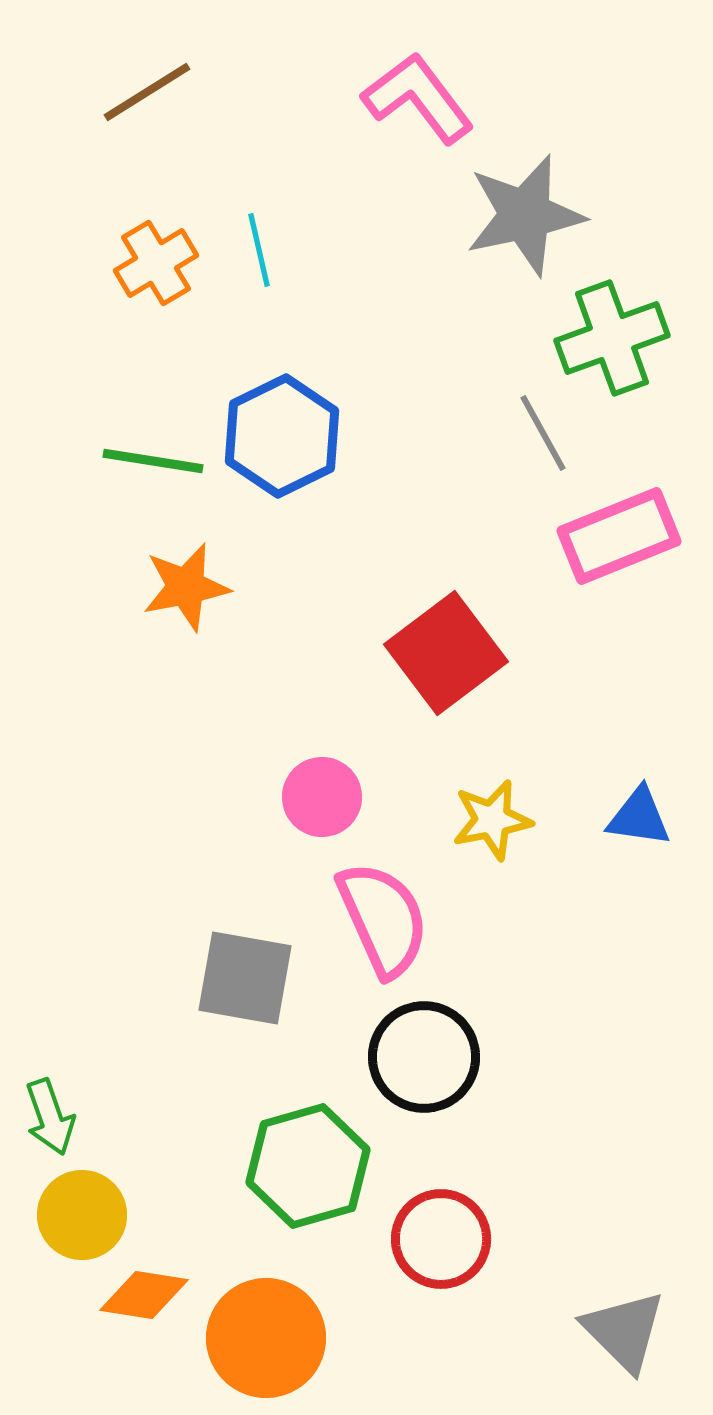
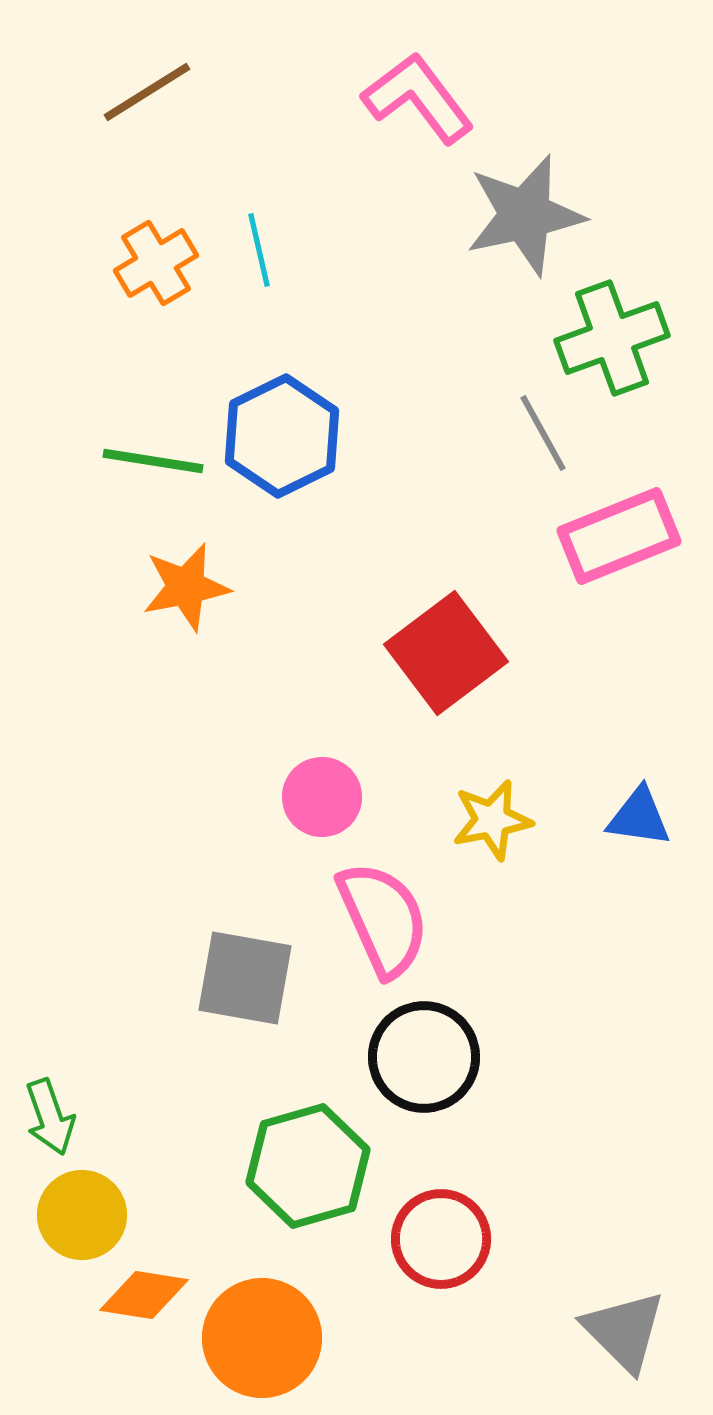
orange circle: moved 4 px left
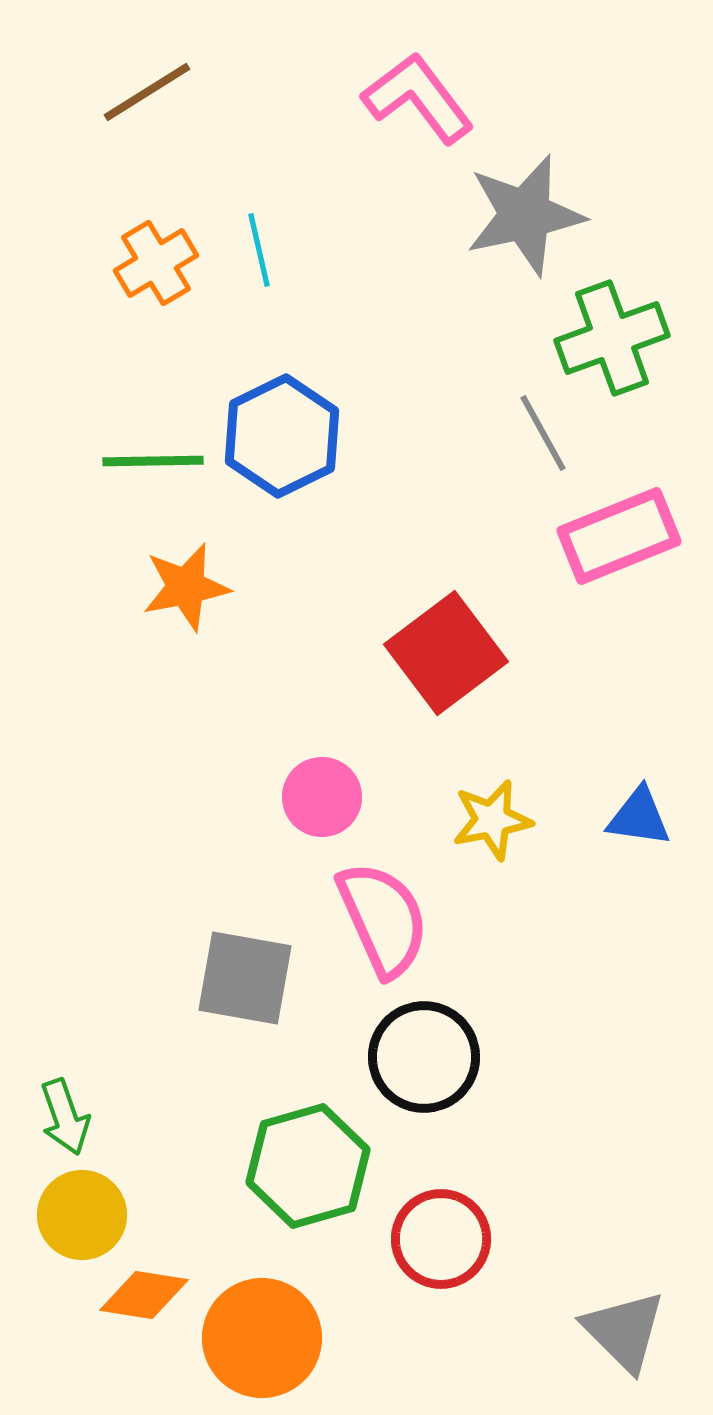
green line: rotated 10 degrees counterclockwise
green arrow: moved 15 px right
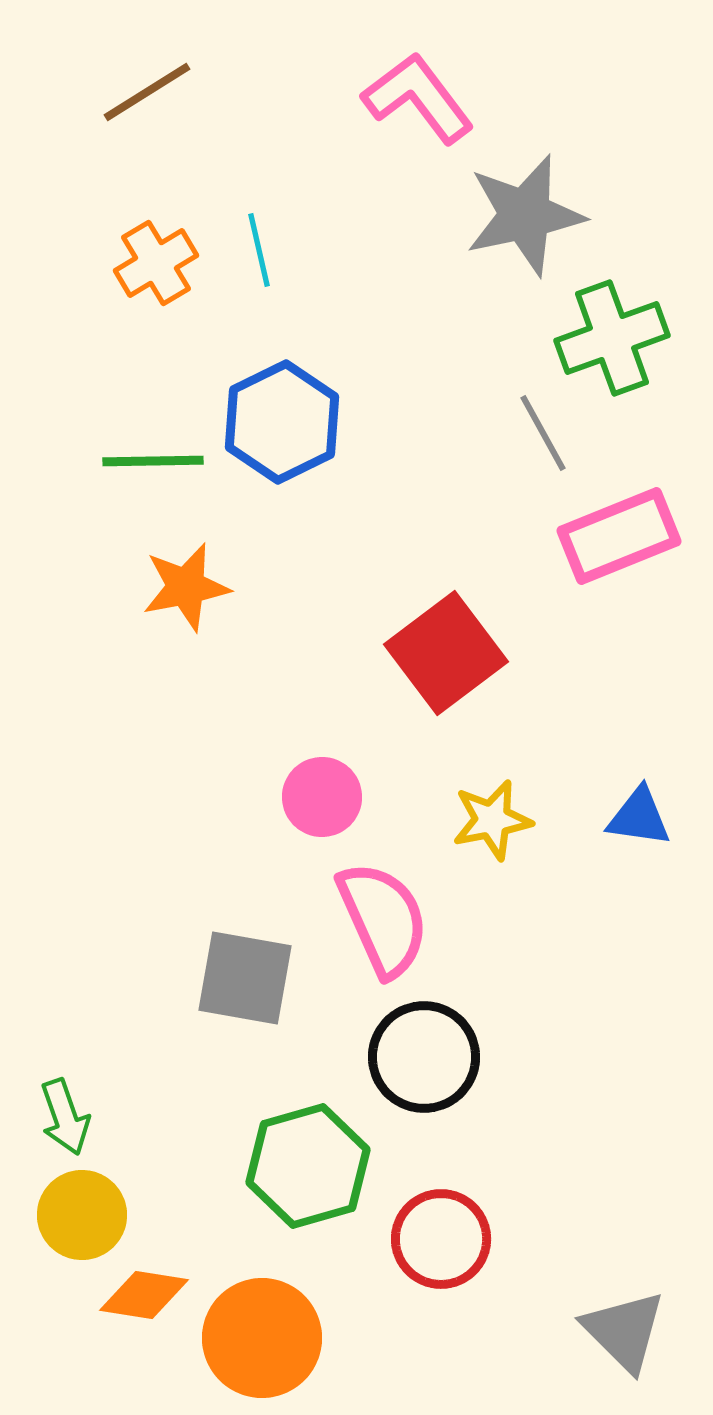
blue hexagon: moved 14 px up
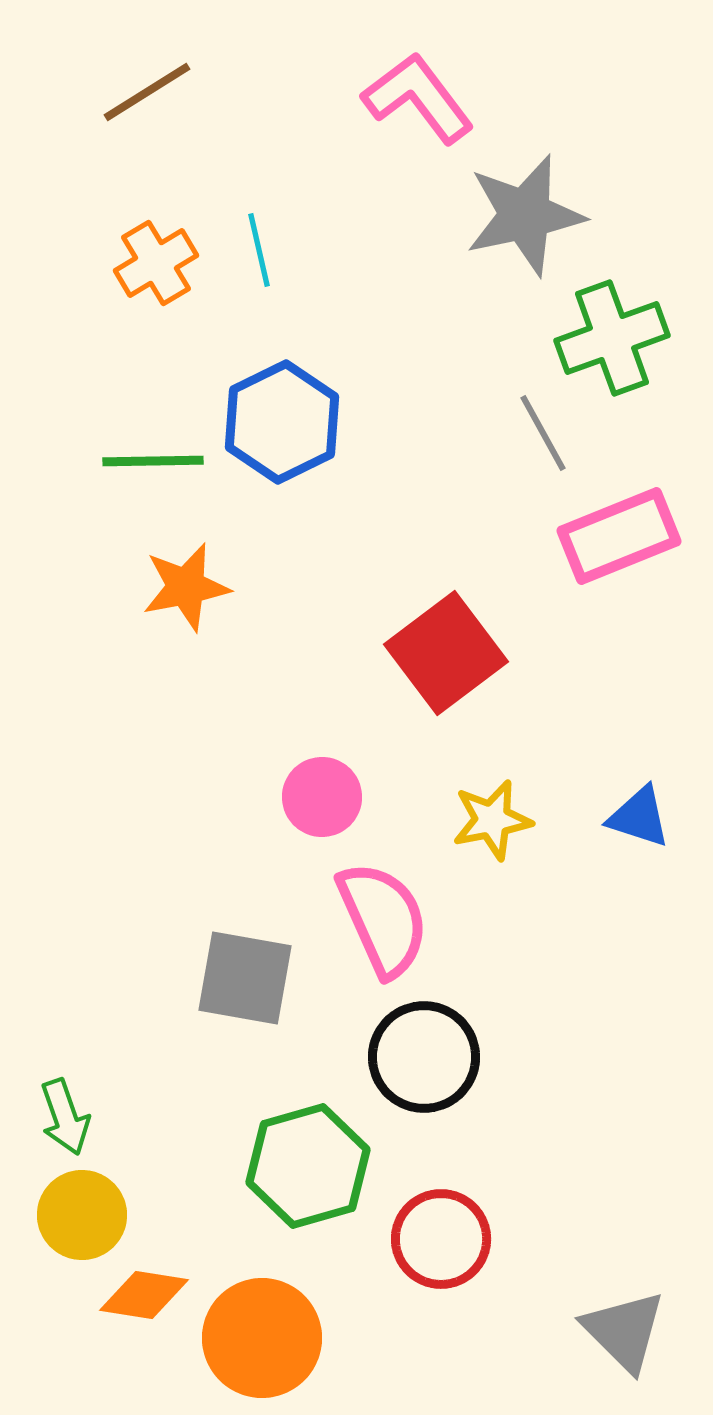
blue triangle: rotated 10 degrees clockwise
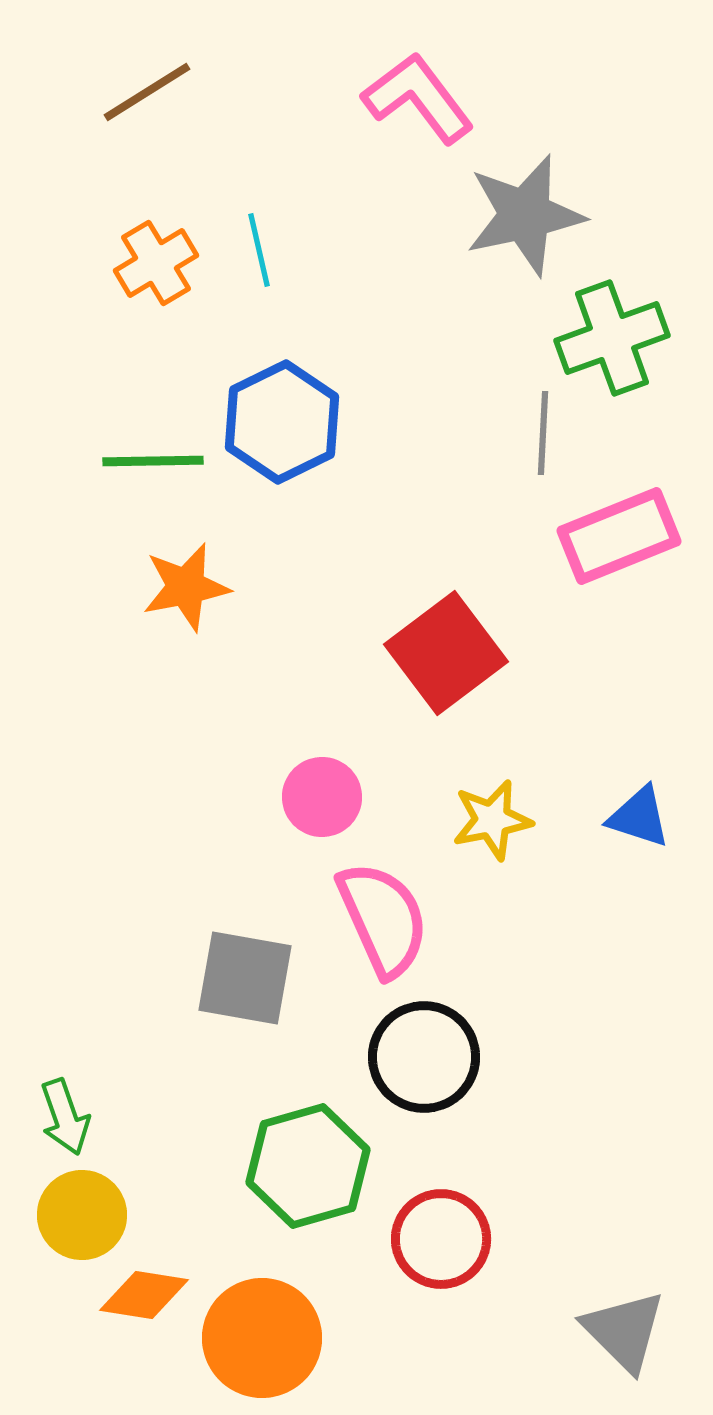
gray line: rotated 32 degrees clockwise
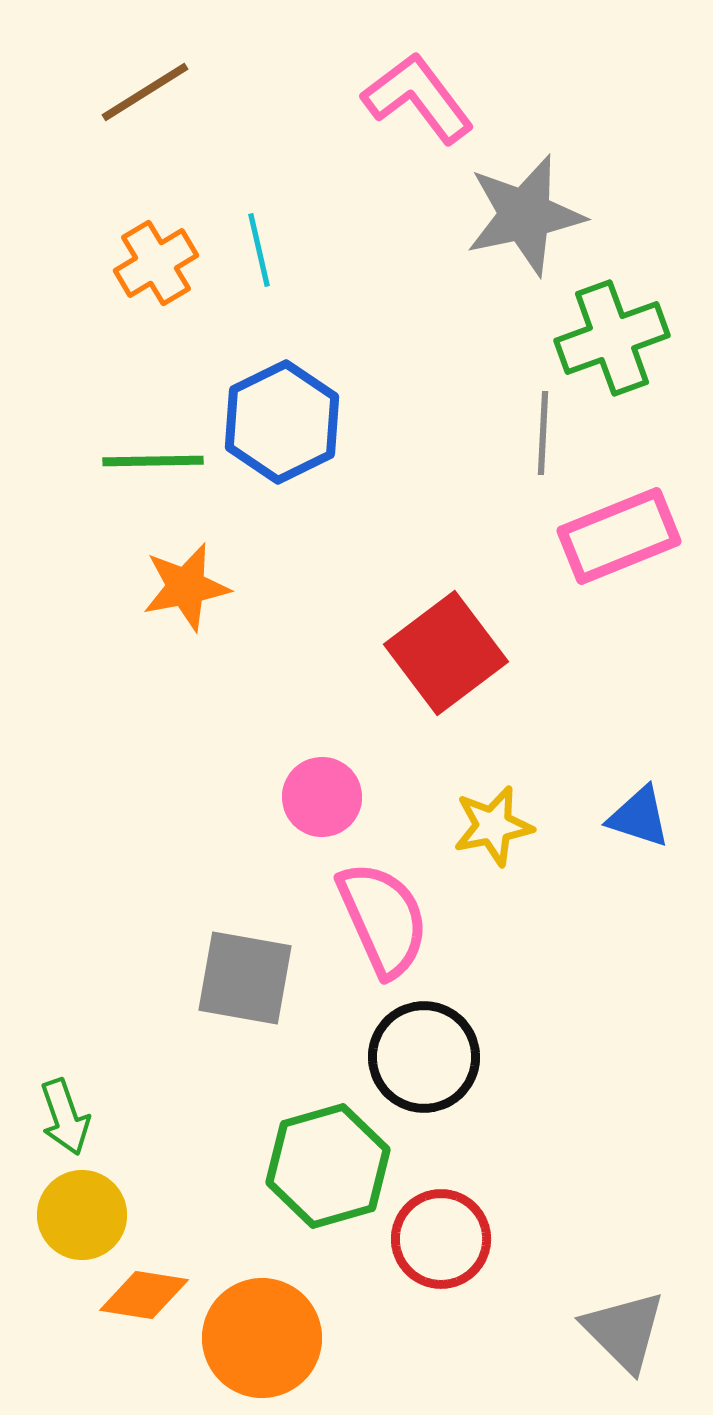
brown line: moved 2 px left
yellow star: moved 1 px right, 6 px down
green hexagon: moved 20 px right
